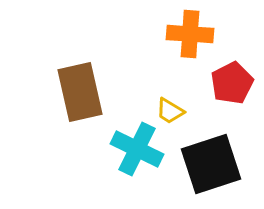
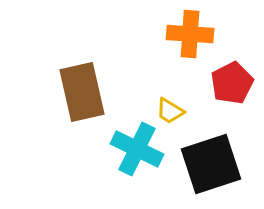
brown rectangle: moved 2 px right
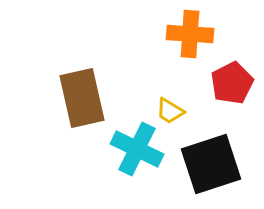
brown rectangle: moved 6 px down
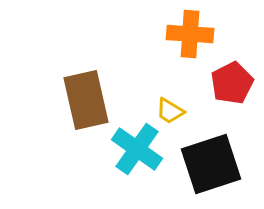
brown rectangle: moved 4 px right, 2 px down
cyan cross: rotated 9 degrees clockwise
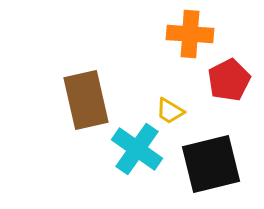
red pentagon: moved 3 px left, 3 px up
black square: rotated 4 degrees clockwise
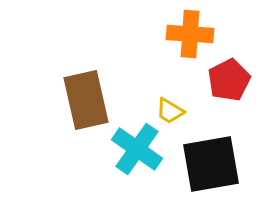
black square: rotated 4 degrees clockwise
